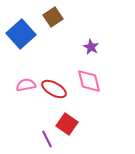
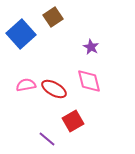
red square: moved 6 px right, 3 px up; rotated 25 degrees clockwise
purple line: rotated 24 degrees counterclockwise
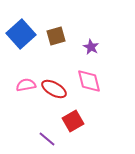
brown square: moved 3 px right, 19 px down; rotated 18 degrees clockwise
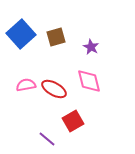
brown square: moved 1 px down
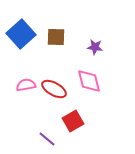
brown square: rotated 18 degrees clockwise
purple star: moved 4 px right; rotated 21 degrees counterclockwise
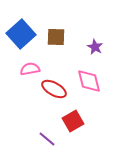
purple star: rotated 21 degrees clockwise
pink semicircle: moved 4 px right, 16 px up
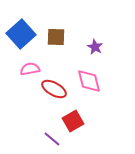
purple line: moved 5 px right
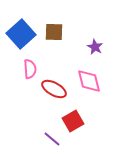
brown square: moved 2 px left, 5 px up
pink semicircle: rotated 96 degrees clockwise
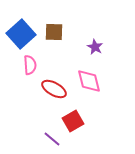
pink semicircle: moved 4 px up
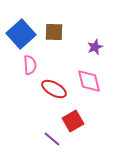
purple star: rotated 21 degrees clockwise
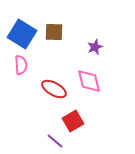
blue square: moved 1 px right; rotated 16 degrees counterclockwise
pink semicircle: moved 9 px left
purple line: moved 3 px right, 2 px down
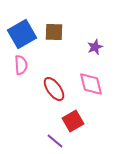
blue square: rotated 28 degrees clockwise
pink diamond: moved 2 px right, 3 px down
red ellipse: rotated 25 degrees clockwise
